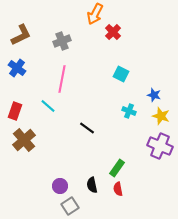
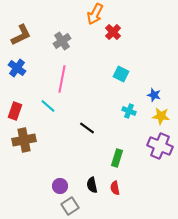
gray cross: rotated 12 degrees counterclockwise
yellow star: rotated 12 degrees counterclockwise
brown cross: rotated 30 degrees clockwise
green rectangle: moved 10 px up; rotated 18 degrees counterclockwise
red semicircle: moved 3 px left, 1 px up
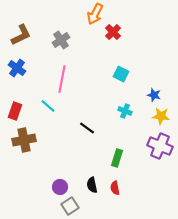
gray cross: moved 1 px left, 1 px up
cyan cross: moved 4 px left
purple circle: moved 1 px down
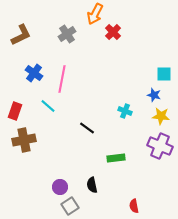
gray cross: moved 6 px right, 6 px up
blue cross: moved 17 px right, 5 px down
cyan square: moved 43 px right; rotated 28 degrees counterclockwise
green rectangle: moved 1 px left; rotated 66 degrees clockwise
red semicircle: moved 19 px right, 18 px down
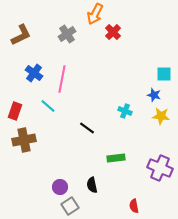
purple cross: moved 22 px down
